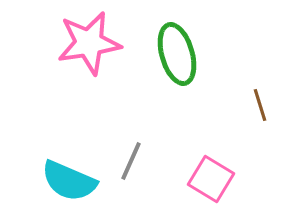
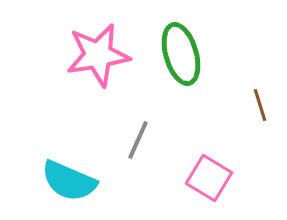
pink star: moved 9 px right, 12 px down
green ellipse: moved 4 px right
gray line: moved 7 px right, 21 px up
pink square: moved 2 px left, 1 px up
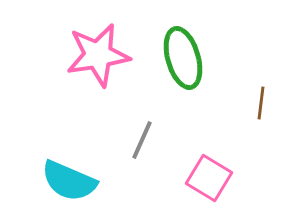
green ellipse: moved 2 px right, 4 px down
brown line: moved 1 px right, 2 px up; rotated 24 degrees clockwise
gray line: moved 4 px right
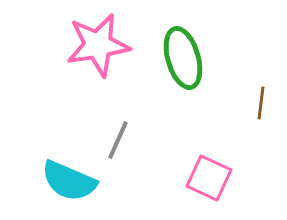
pink star: moved 10 px up
gray line: moved 24 px left
pink square: rotated 6 degrees counterclockwise
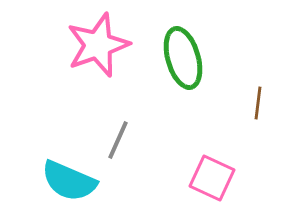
pink star: rotated 10 degrees counterclockwise
brown line: moved 3 px left
pink square: moved 3 px right
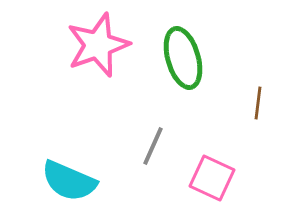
gray line: moved 35 px right, 6 px down
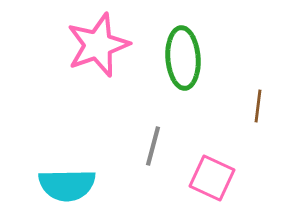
green ellipse: rotated 12 degrees clockwise
brown line: moved 3 px down
gray line: rotated 9 degrees counterclockwise
cyan semicircle: moved 2 px left, 4 px down; rotated 24 degrees counterclockwise
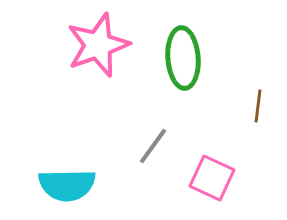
gray line: rotated 21 degrees clockwise
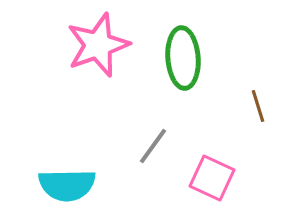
brown line: rotated 24 degrees counterclockwise
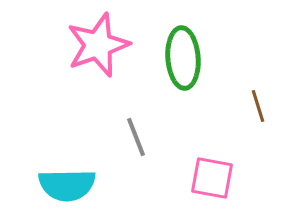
gray line: moved 17 px left, 9 px up; rotated 57 degrees counterclockwise
pink square: rotated 15 degrees counterclockwise
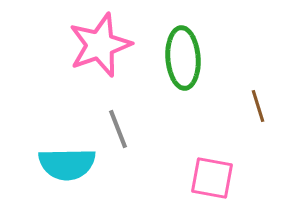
pink star: moved 2 px right
gray line: moved 18 px left, 8 px up
cyan semicircle: moved 21 px up
